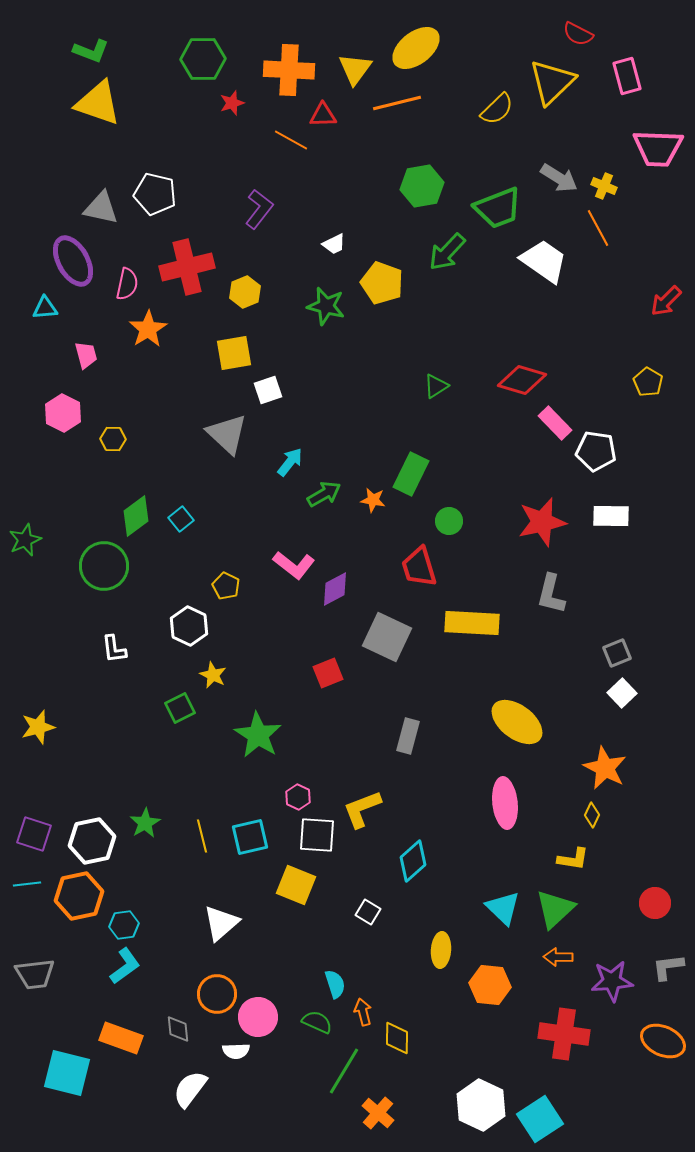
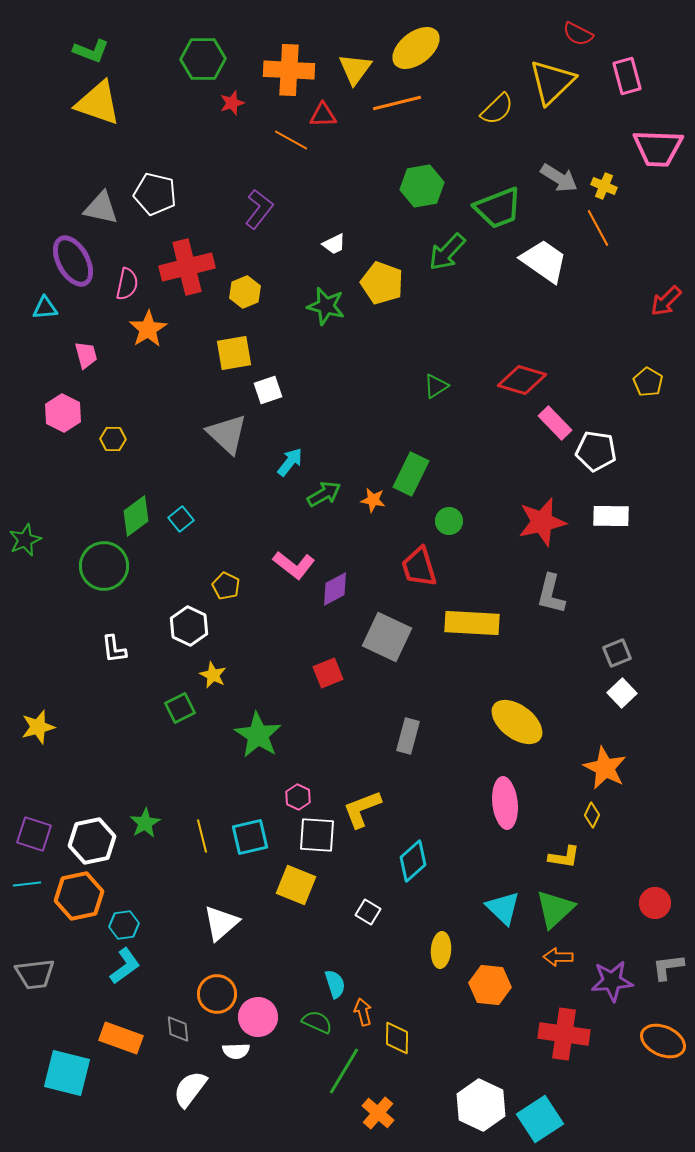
yellow L-shape at (573, 859): moved 9 px left, 2 px up
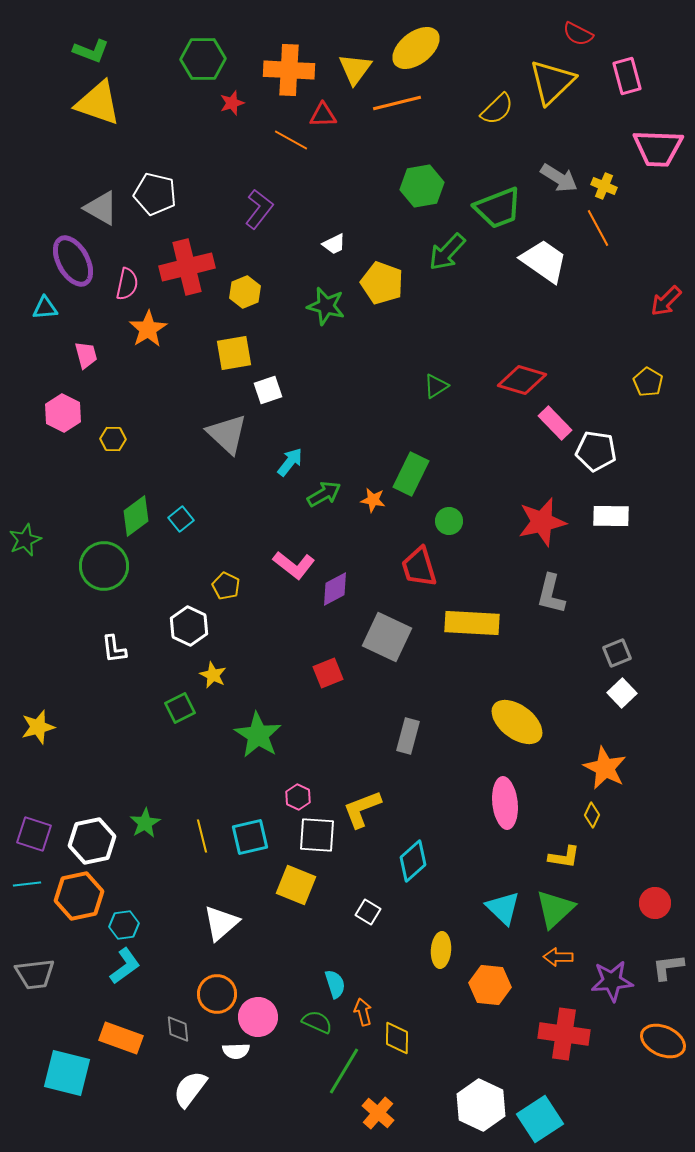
gray triangle at (101, 208): rotated 18 degrees clockwise
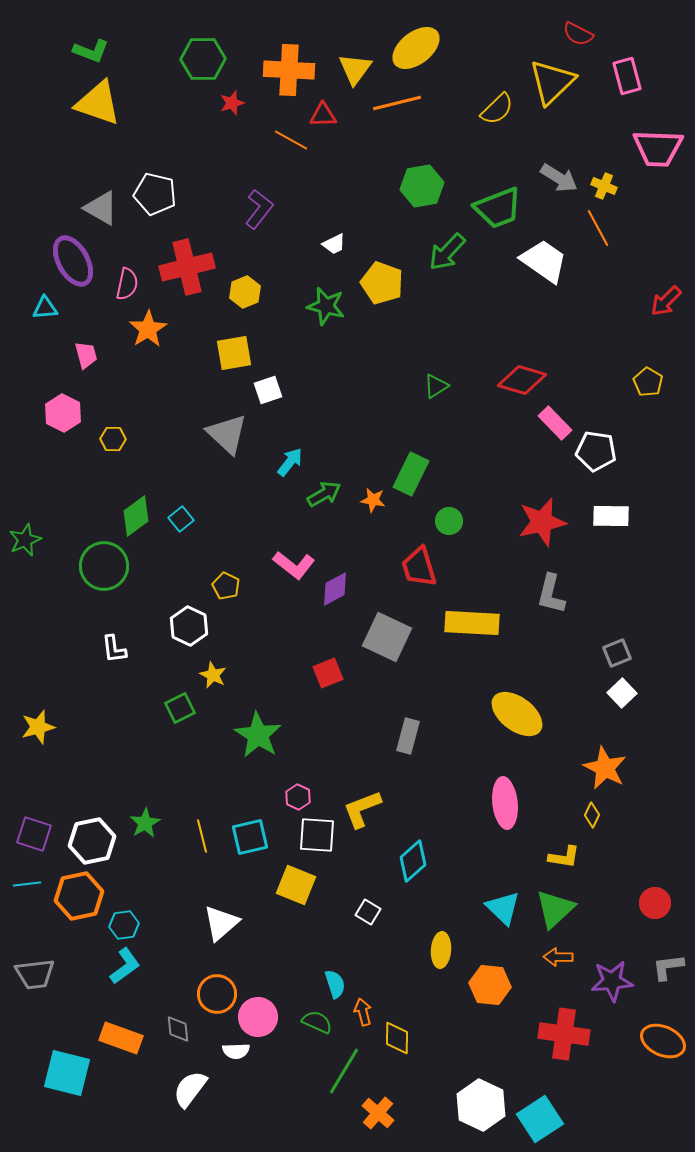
yellow ellipse at (517, 722): moved 8 px up
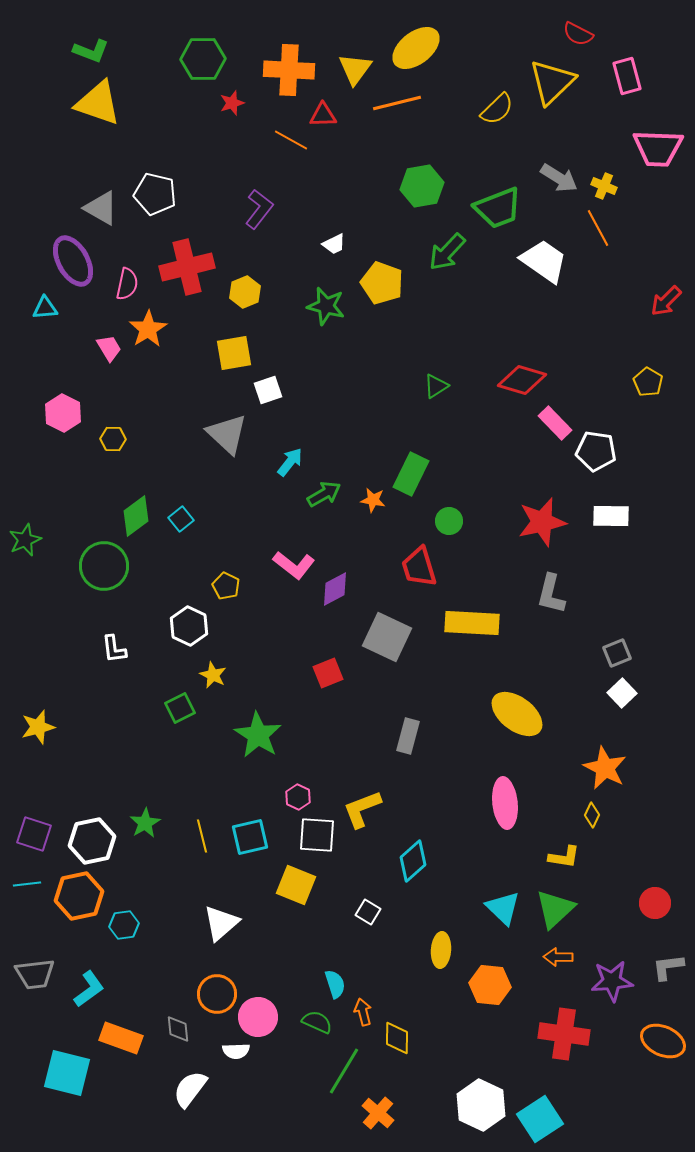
pink trapezoid at (86, 355): moved 23 px right, 7 px up; rotated 16 degrees counterclockwise
cyan L-shape at (125, 966): moved 36 px left, 23 px down
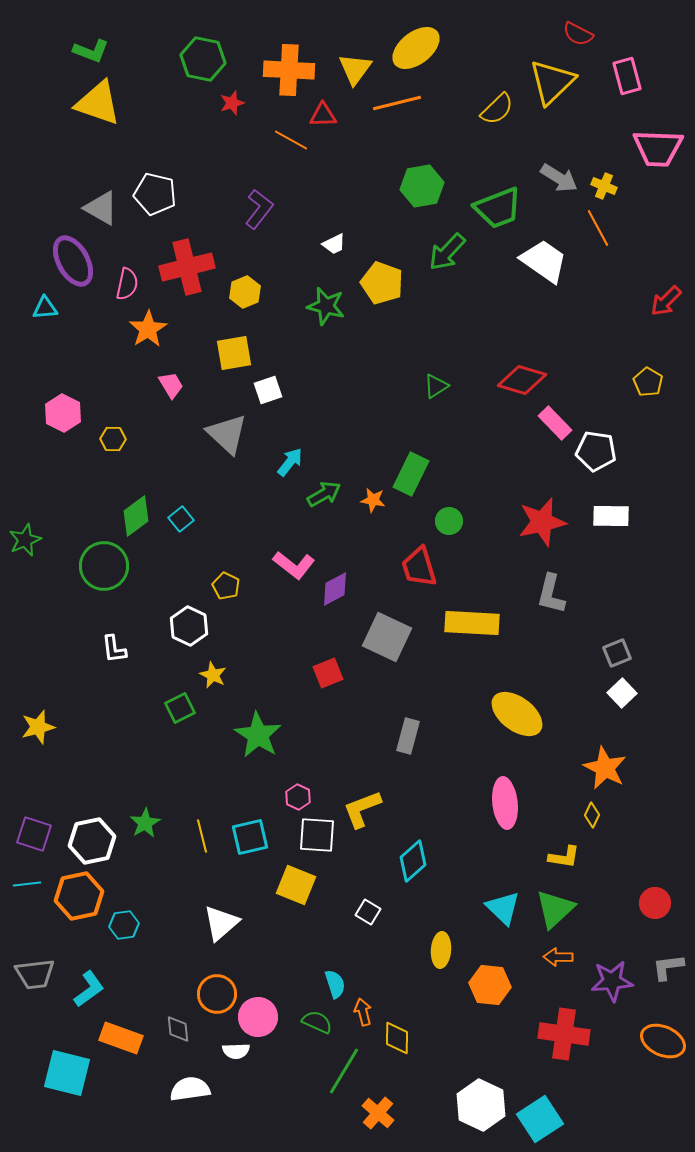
green hexagon at (203, 59): rotated 12 degrees clockwise
pink trapezoid at (109, 348): moved 62 px right, 37 px down
white semicircle at (190, 1089): rotated 45 degrees clockwise
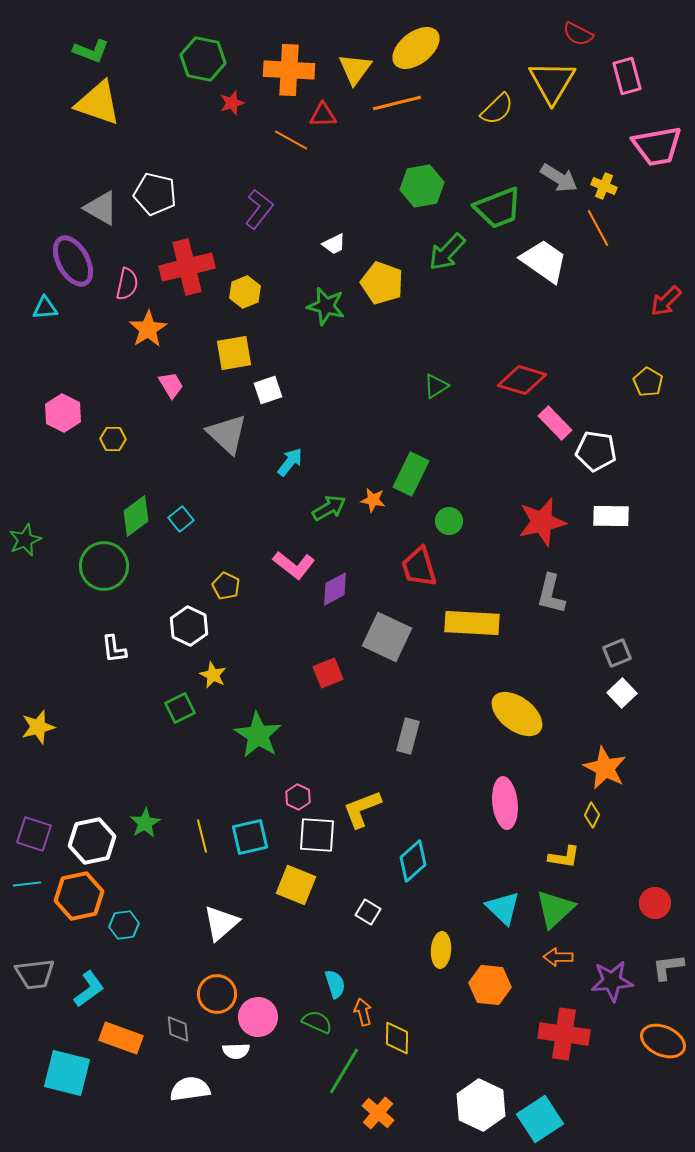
yellow triangle at (552, 82): rotated 15 degrees counterclockwise
pink trapezoid at (658, 148): moved 1 px left, 2 px up; rotated 12 degrees counterclockwise
green arrow at (324, 494): moved 5 px right, 14 px down
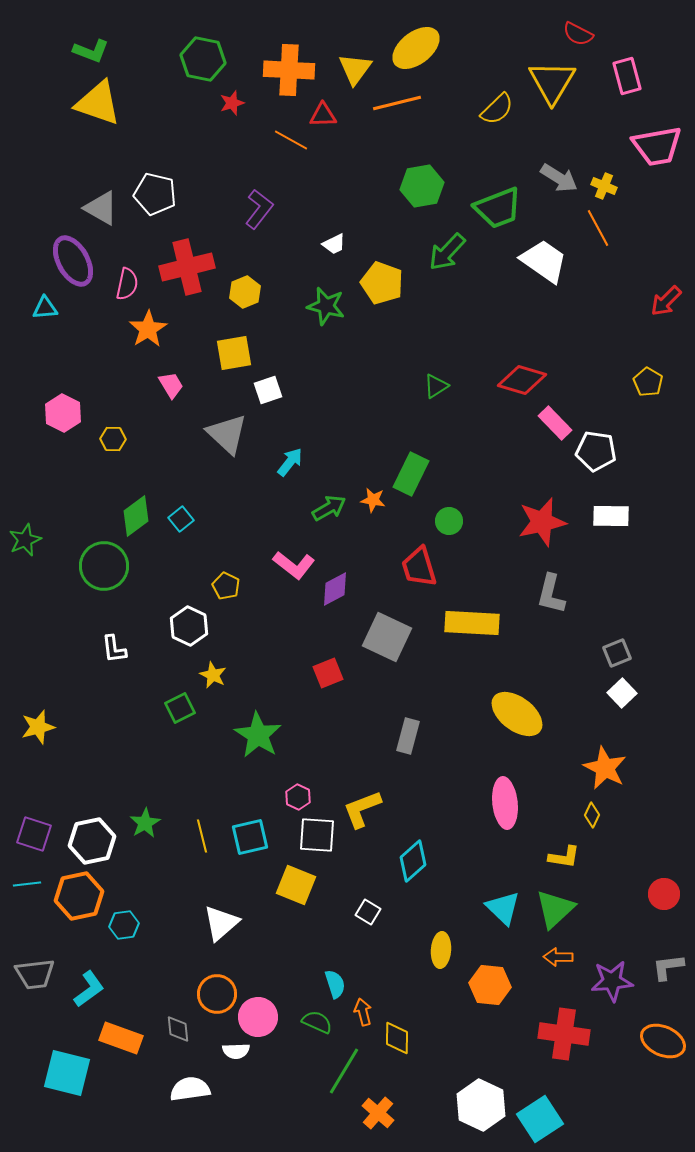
red circle at (655, 903): moved 9 px right, 9 px up
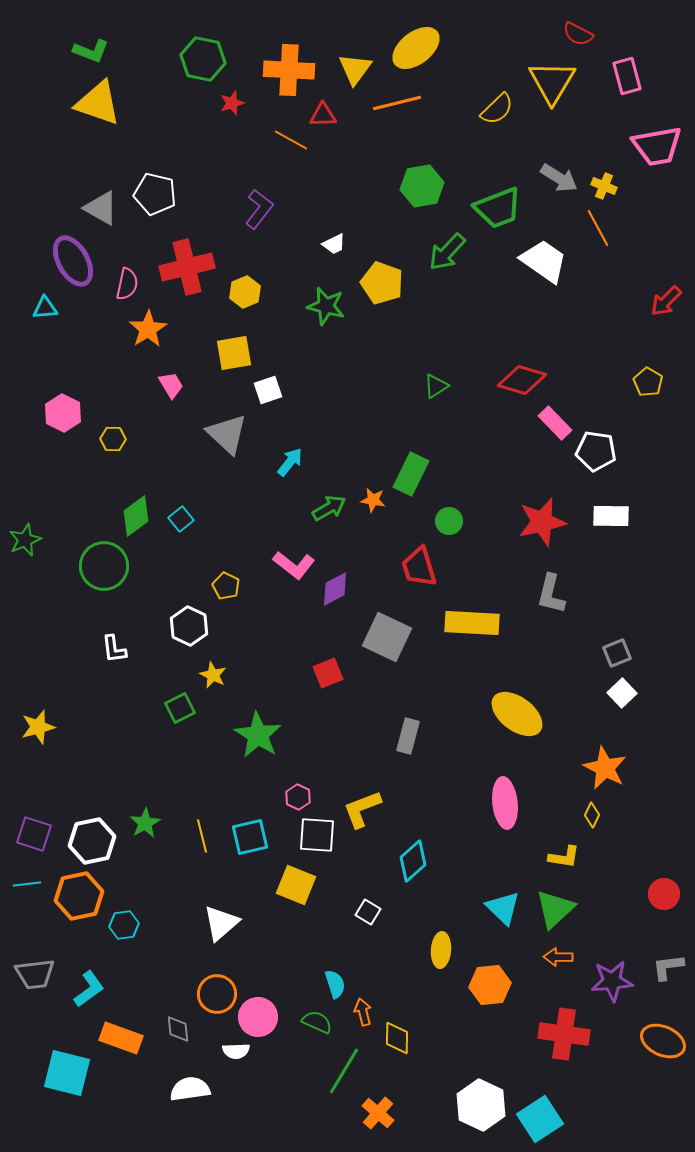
orange hexagon at (490, 985): rotated 12 degrees counterclockwise
